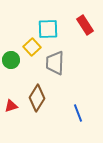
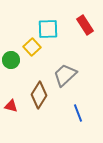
gray trapezoid: moved 10 px right, 12 px down; rotated 45 degrees clockwise
brown diamond: moved 2 px right, 3 px up
red triangle: rotated 32 degrees clockwise
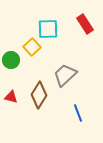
red rectangle: moved 1 px up
red triangle: moved 9 px up
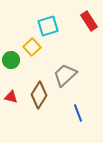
red rectangle: moved 4 px right, 3 px up
cyan square: moved 3 px up; rotated 15 degrees counterclockwise
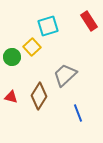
green circle: moved 1 px right, 3 px up
brown diamond: moved 1 px down
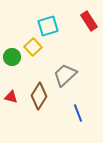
yellow square: moved 1 px right
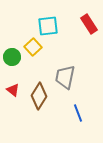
red rectangle: moved 3 px down
cyan square: rotated 10 degrees clockwise
gray trapezoid: moved 2 px down; rotated 35 degrees counterclockwise
red triangle: moved 2 px right, 7 px up; rotated 24 degrees clockwise
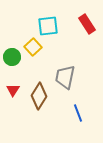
red rectangle: moved 2 px left
red triangle: rotated 24 degrees clockwise
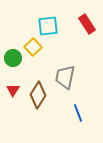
green circle: moved 1 px right, 1 px down
brown diamond: moved 1 px left, 1 px up
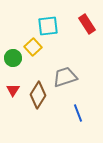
gray trapezoid: rotated 60 degrees clockwise
